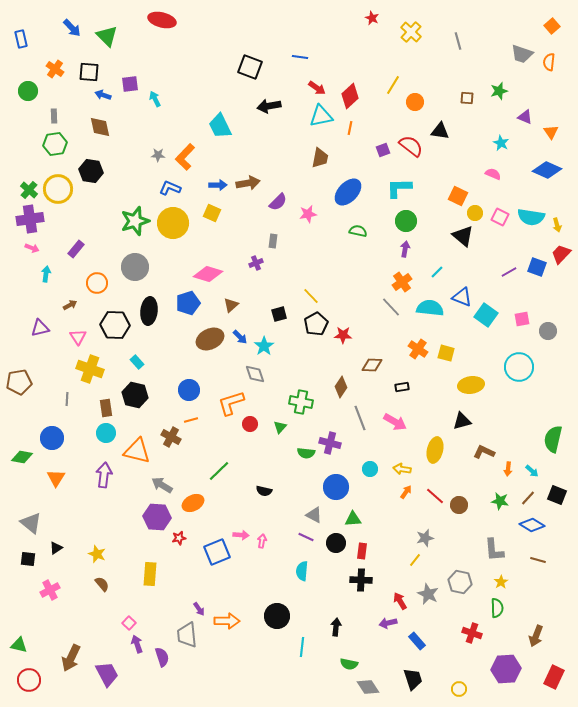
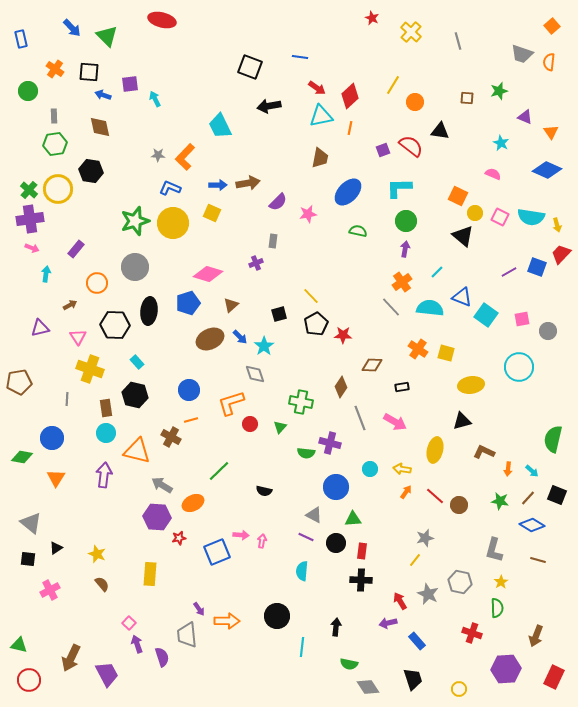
gray L-shape at (494, 550): rotated 20 degrees clockwise
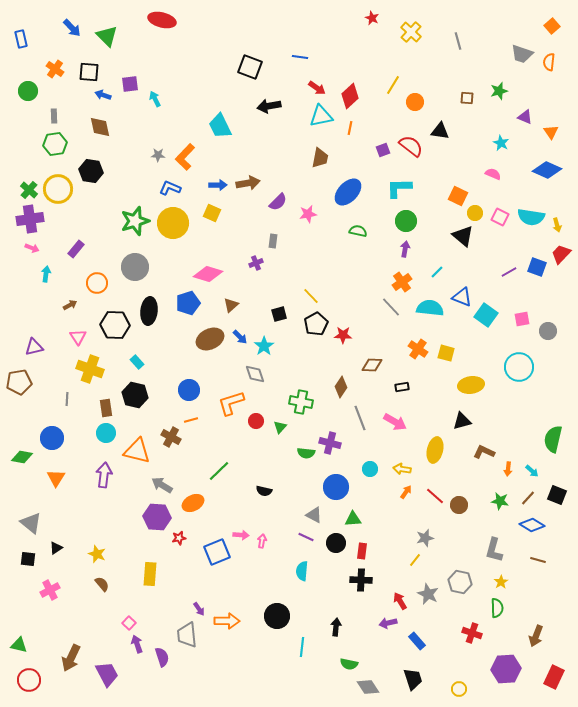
purple triangle at (40, 328): moved 6 px left, 19 px down
red circle at (250, 424): moved 6 px right, 3 px up
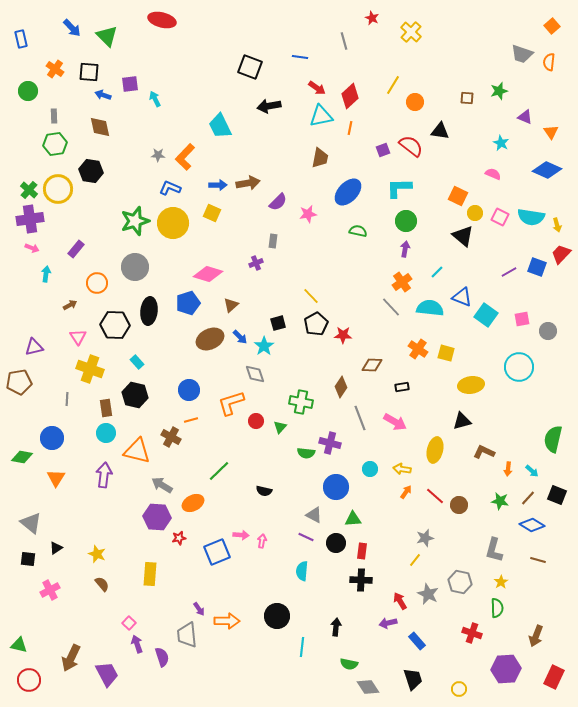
gray line at (458, 41): moved 114 px left
black square at (279, 314): moved 1 px left, 9 px down
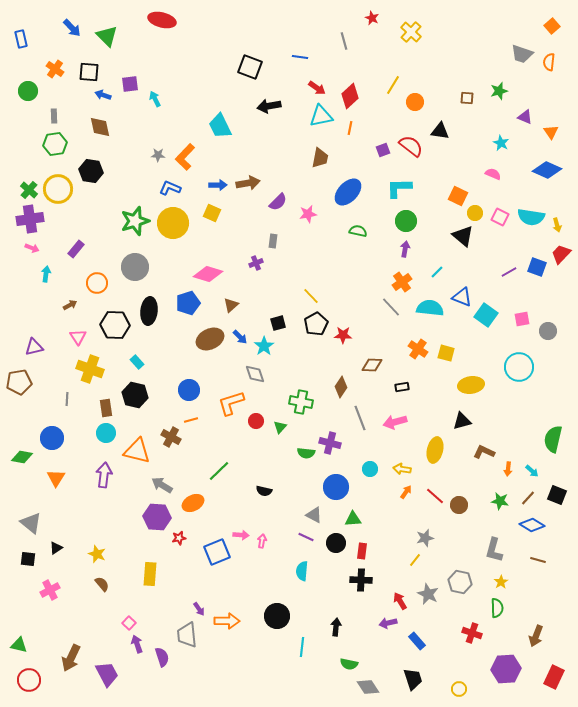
pink arrow at (395, 422): rotated 135 degrees clockwise
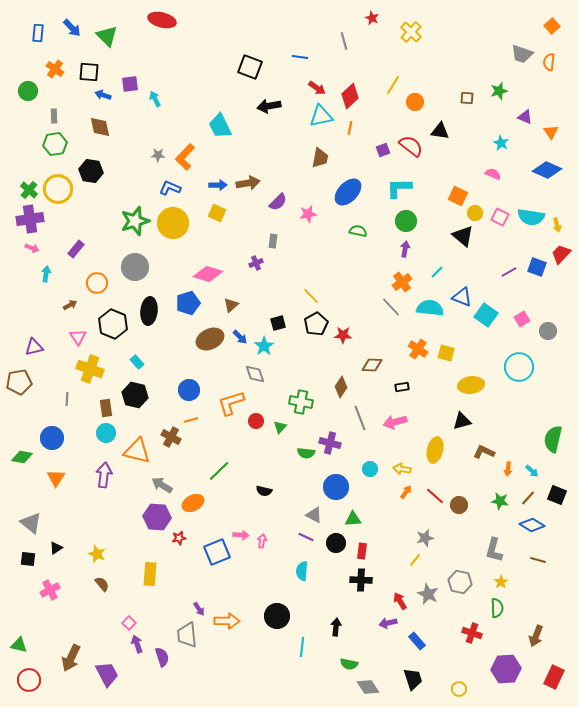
blue rectangle at (21, 39): moved 17 px right, 6 px up; rotated 18 degrees clockwise
yellow square at (212, 213): moved 5 px right
pink square at (522, 319): rotated 21 degrees counterclockwise
black hexagon at (115, 325): moved 2 px left, 1 px up; rotated 20 degrees clockwise
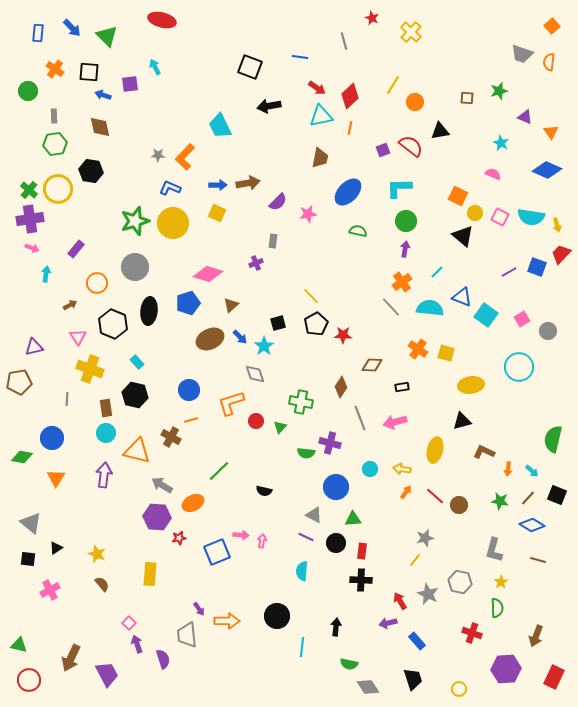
cyan arrow at (155, 99): moved 32 px up
black triangle at (440, 131): rotated 18 degrees counterclockwise
purple semicircle at (162, 657): moved 1 px right, 2 px down
